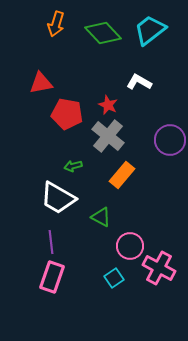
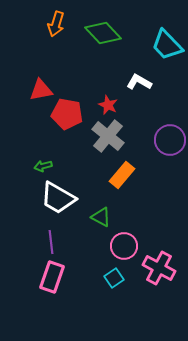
cyan trapezoid: moved 17 px right, 15 px down; rotated 96 degrees counterclockwise
red triangle: moved 7 px down
green arrow: moved 30 px left
pink circle: moved 6 px left
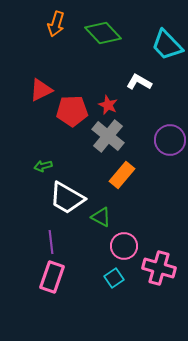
red triangle: rotated 15 degrees counterclockwise
red pentagon: moved 5 px right, 3 px up; rotated 12 degrees counterclockwise
white trapezoid: moved 9 px right
pink cross: rotated 12 degrees counterclockwise
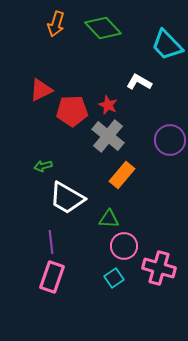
green diamond: moved 5 px up
green triangle: moved 8 px right, 2 px down; rotated 25 degrees counterclockwise
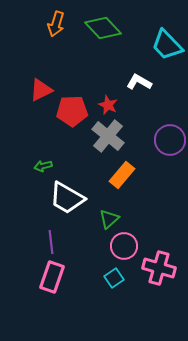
green triangle: rotated 45 degrees counterclockwise
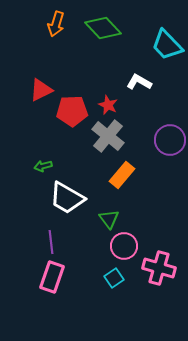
green triangle: rotated 25 degrees counterclockwise
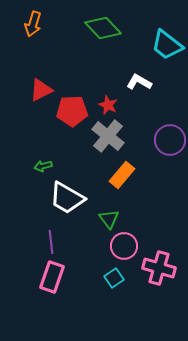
orange arrow: moved 23 px left
cyan trapezoid: rotated 8 degrees counterclockwise
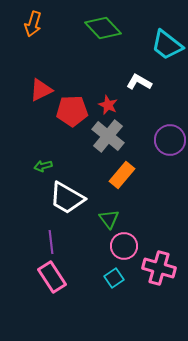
pink rectangle: rotated 52 degrees counterclockwise
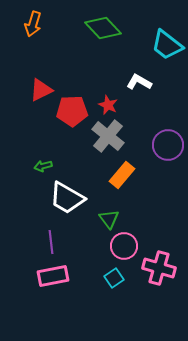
purple circle: moved 2 px left, 5 px down
pink rectangle: moved 1 px right, 1 px up; rotated 68 degrees counterclockwise
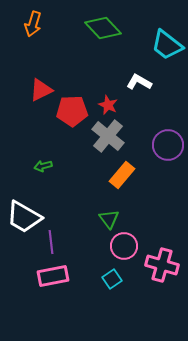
white trapezoid: moved 43 px left, 19 px down
pink cross: moved 3 px right, 3 px up
cyan square: moved 2 px left, 1 px down
